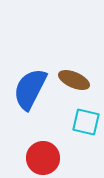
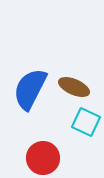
brown ellipse: moved 7 px down
cyan square: rotated 12 degrees clockwise
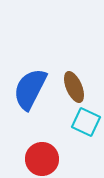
brown ellipse: rotated 44 degrees clockwise
red circle: moved 1 px left, 1 px down
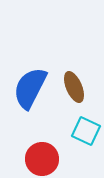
blue semicircle: moved 1 px up
cyan square: moved 9 px down
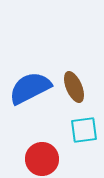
blue semicircle: rotated 36 degrees clockwise
cyan square: moved 2 px left, 1 px up; rotated 32 degrees counterclockwise
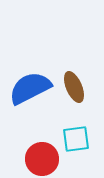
cyan square: moved 8 px left, 9 px down
